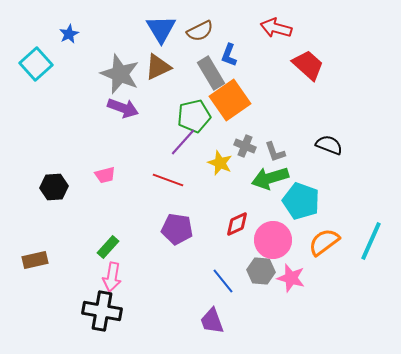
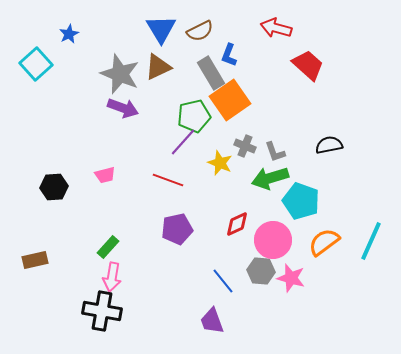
black semicircle: rotated 32 degrees counterclockwise
purple pentagon: rotated 20 degrees counterclockwise
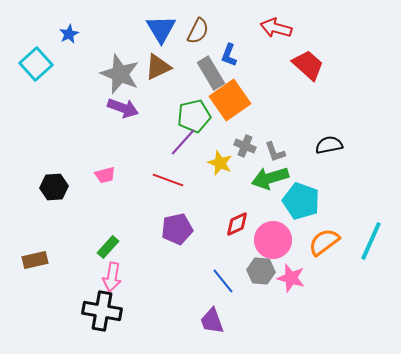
brown semicircle: moved 2 px left; rotated 36 degrees counterclockwise
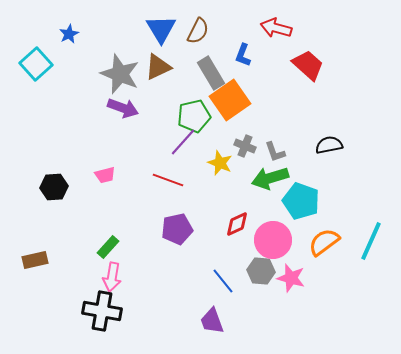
blue L-shape: moved 14 px right
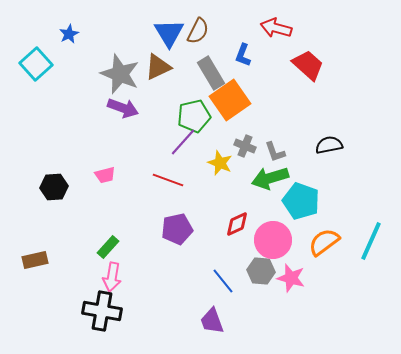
blue triangle: moved 8 px right, 4 px down
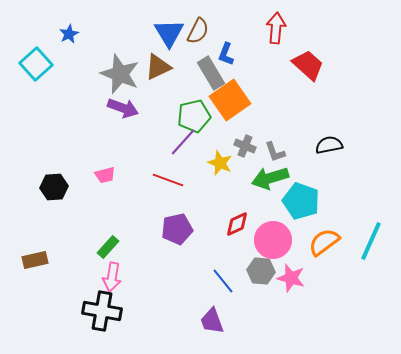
red arrow: rotated 80 degrees clockwise
blue L-shape: moved 17 px left, 1 px up
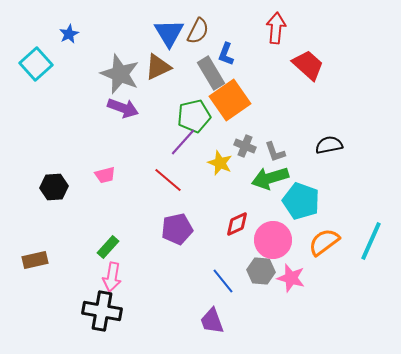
red line: rotated 20 degrees clockwise
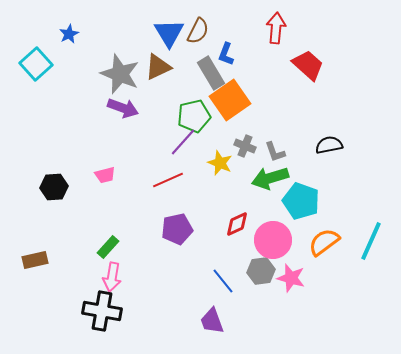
red line: rotated 64 degrees counterclockwise
gray hexagon: rotated 12 degrees counterclockwise
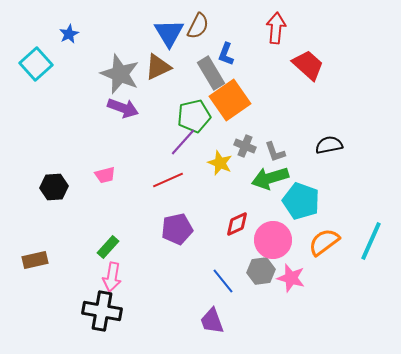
brown semicircle: moved 5 px up
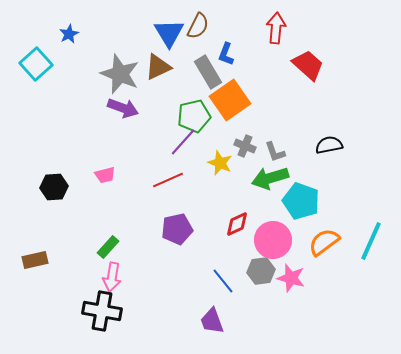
gray rectangle: moved 3 px left, 1 px up
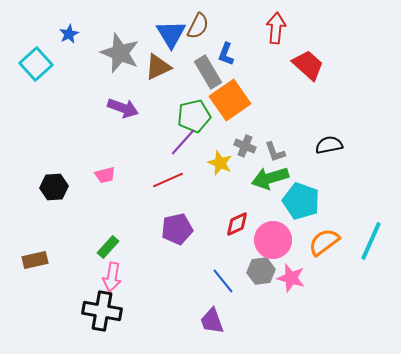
blue triangle: moved 2 px right, 1 px down
gray star: moved 21 px up
